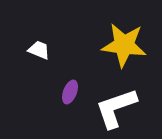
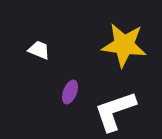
white L-shape: moved 1 px left, 3 px down
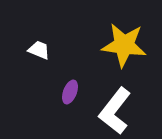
white L-shape: rotated 33 degrees counterclockwise
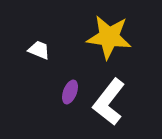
yellow star: moved 15 px left, 8 px up
white L-shape: moved 6 px left, 9 px up
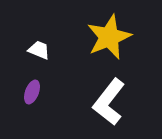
yellow star: rotated 30 degrees counterclockwise
purple ellipse: moved 38 px left
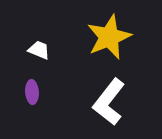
purple ellipse: rotated 25 degrees counterclockwise
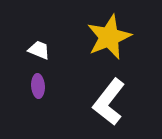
purple ellipse: moved 6 px right, 6 px up
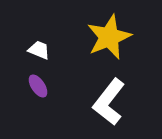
purple ellipse: rotated 30 degrees counterclockwise
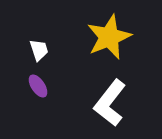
white trapezoid: rotated 50 degrees clockwise
white L-shape: moved 1 px right, 1 px down
